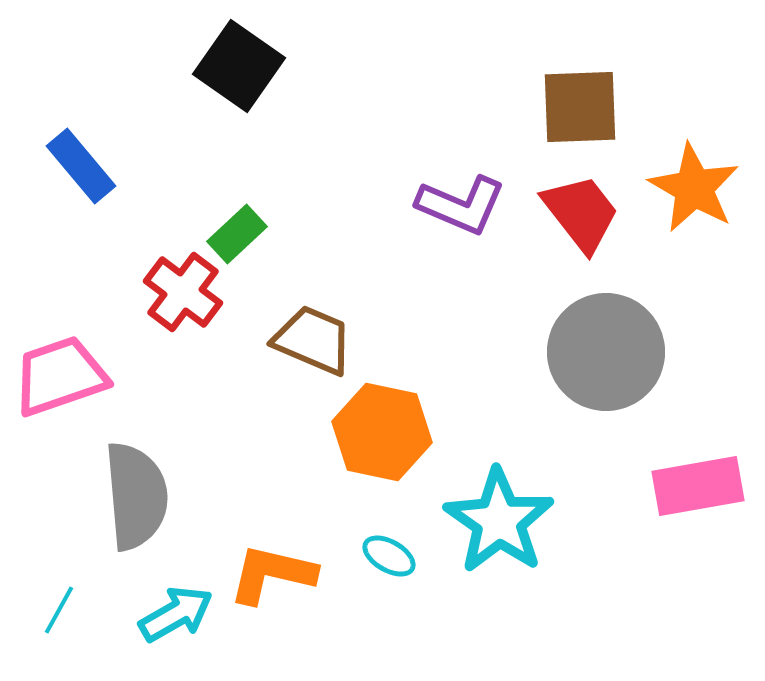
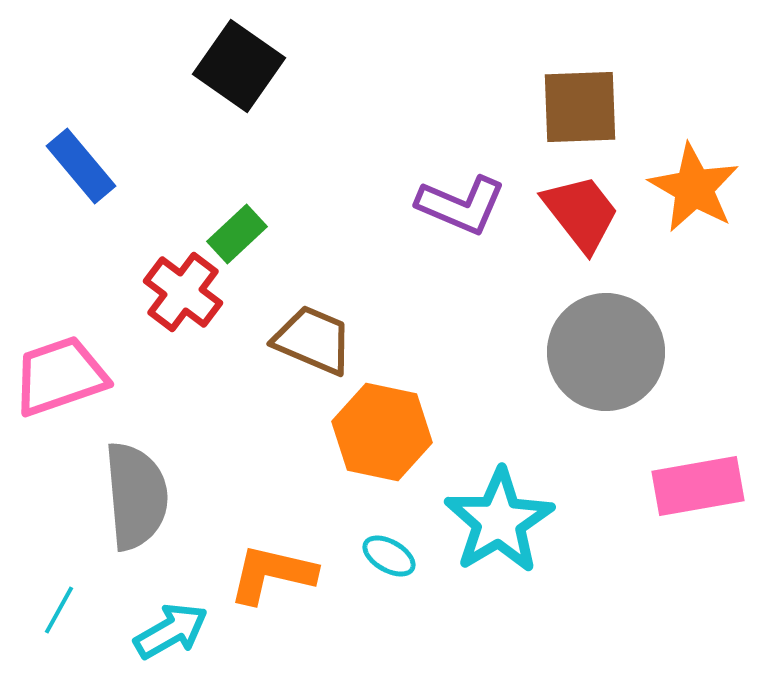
cyan star: rotated 6 degrees clockwise
cyan arrow: moved 5 px left, 17 px down
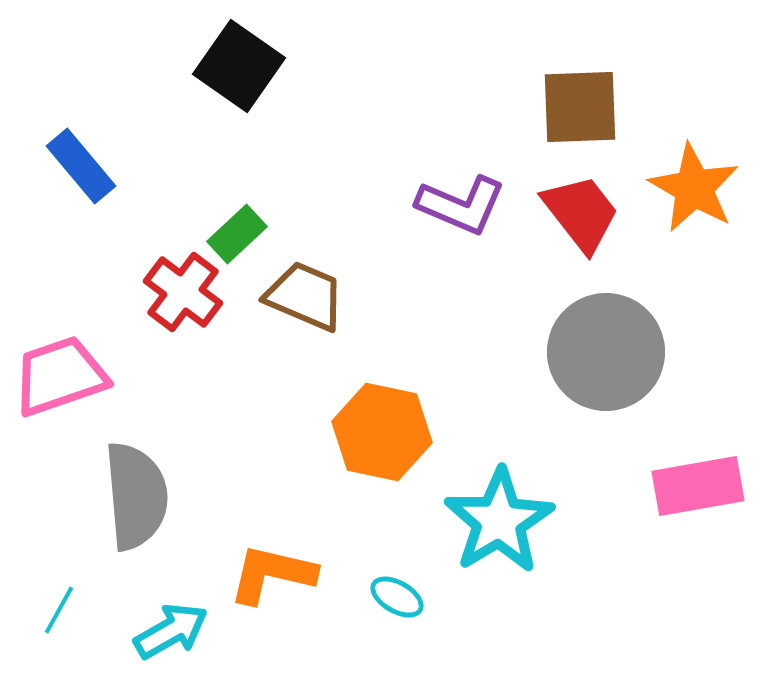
brown trapezoid: moved 8 px left, 44 px up
cyan ellipse: moved 8 px right, 41 px down
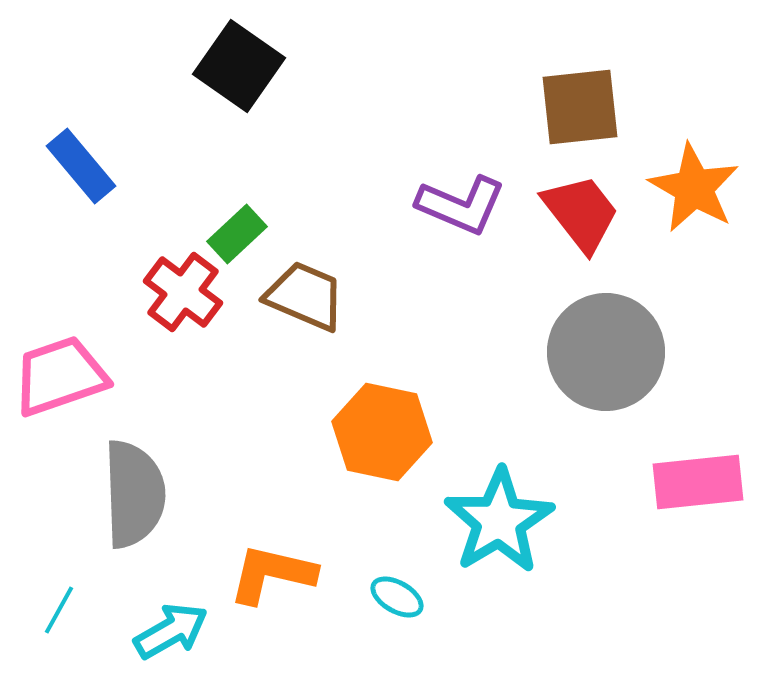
brown square: rotated 4 degrees counterclockwise
pink rectangle: moved 4 px up; rotated 4 degrees clockwise
gray semicircle: moved 2 px left, 2 px up; rotated 3 degrees clockwise
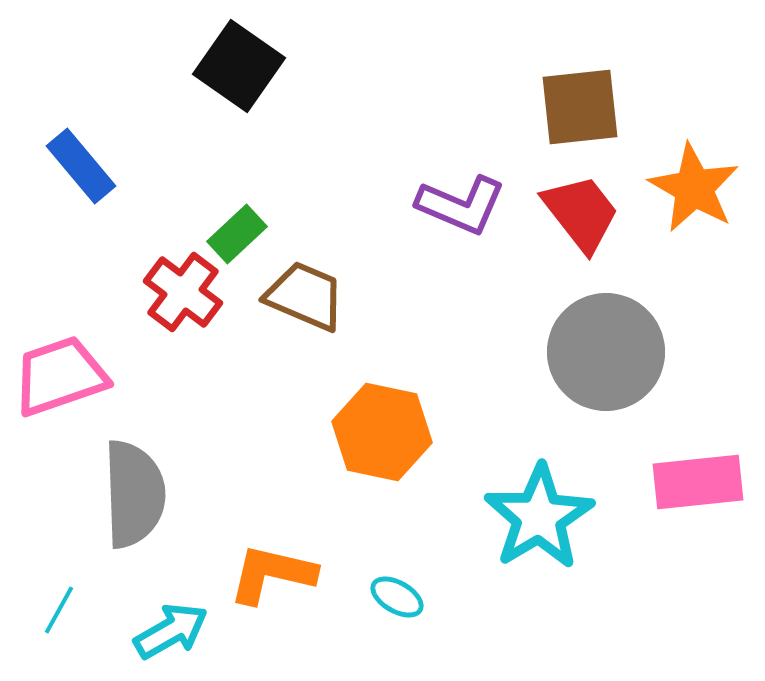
cyan star: moved 40 px right, 4 px up
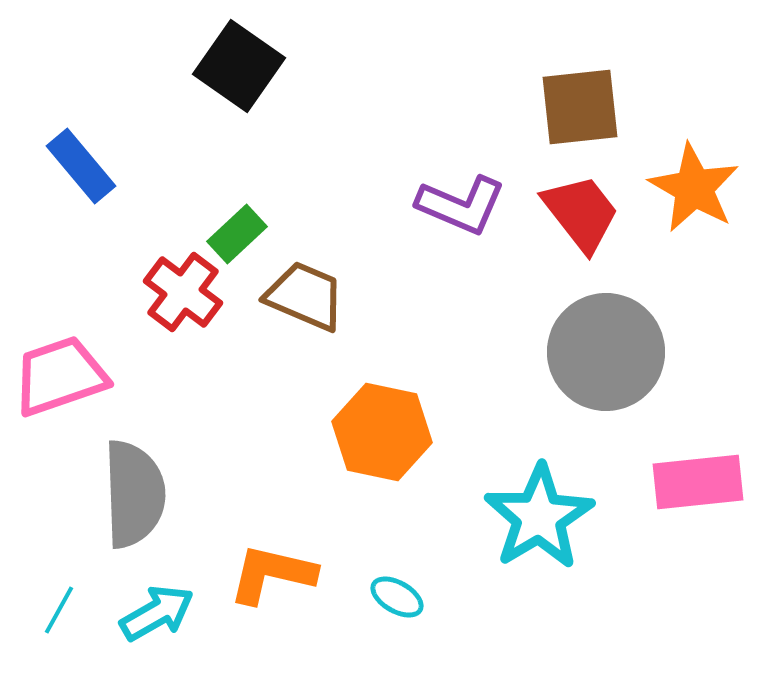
cyan arrow: moved 14 px left, 18 px up
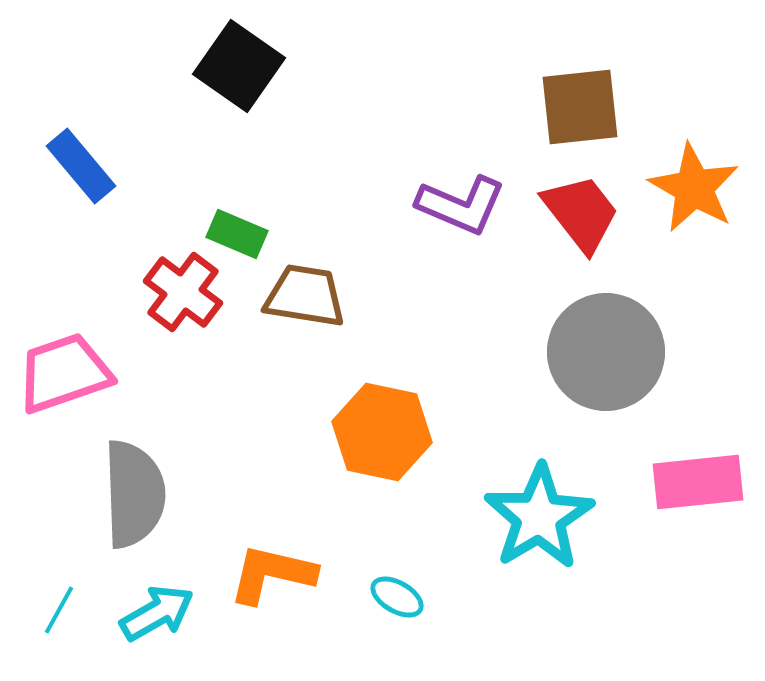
green rectangle: rotated 66 degrees clockwise
brown trapezoid: rotated 14 degrees counterclockwise
pink trapezoid: moved 4 px right, 3 px up
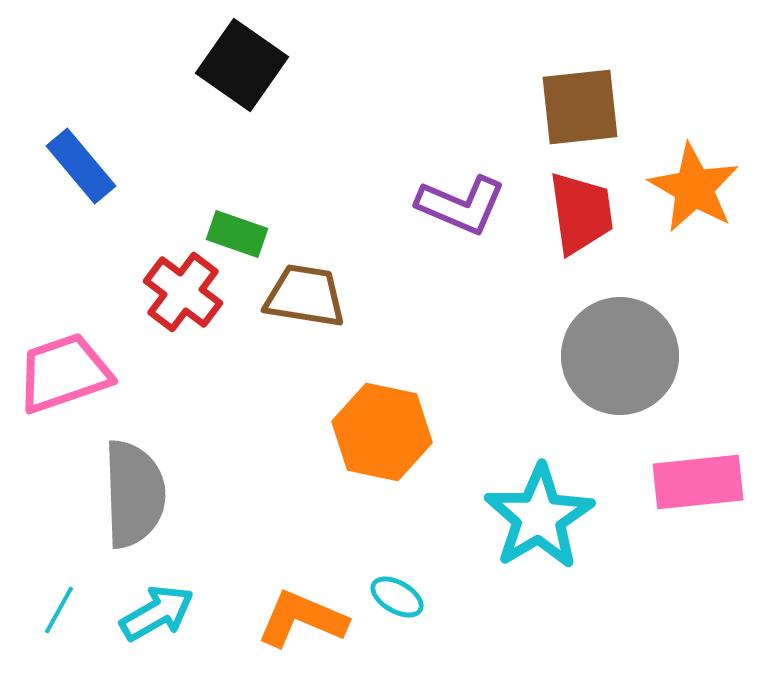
black square: moved 3 px right, 1 px up
red trapezoid: rotated 30 degrees clockwise
green rectangle: rotated 4 degrees counterclockwise
gray circle: moved 14 px right, 4 px down
orange L-shape: moved 30 px right, 45 px down; rotated 10 degrees clockwise
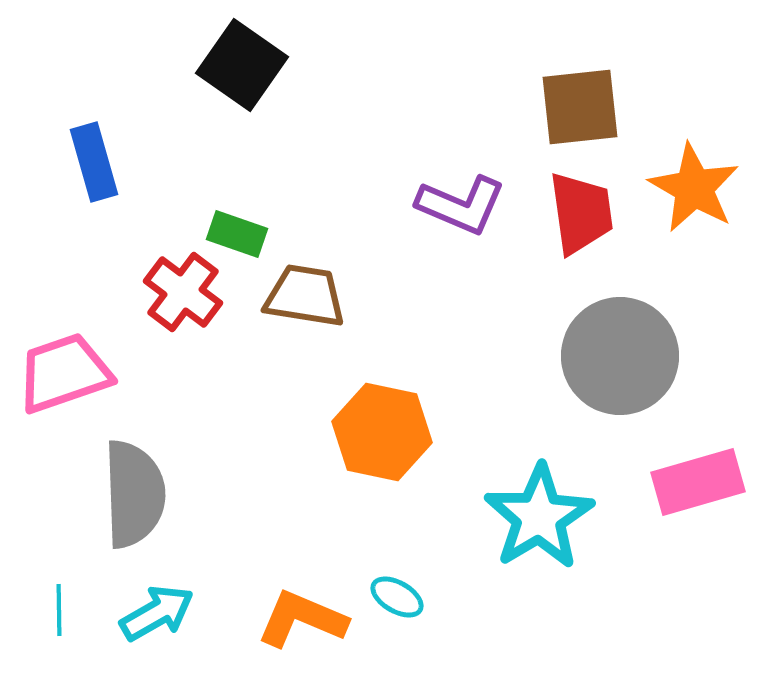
blue rectangle: moved 13 px right, 4 px up; rotated 24 degrees clockwise
pink rectangle: rotated 10 degrees counterclockwise
cyan line: rotated 30 degrees counterclockwise
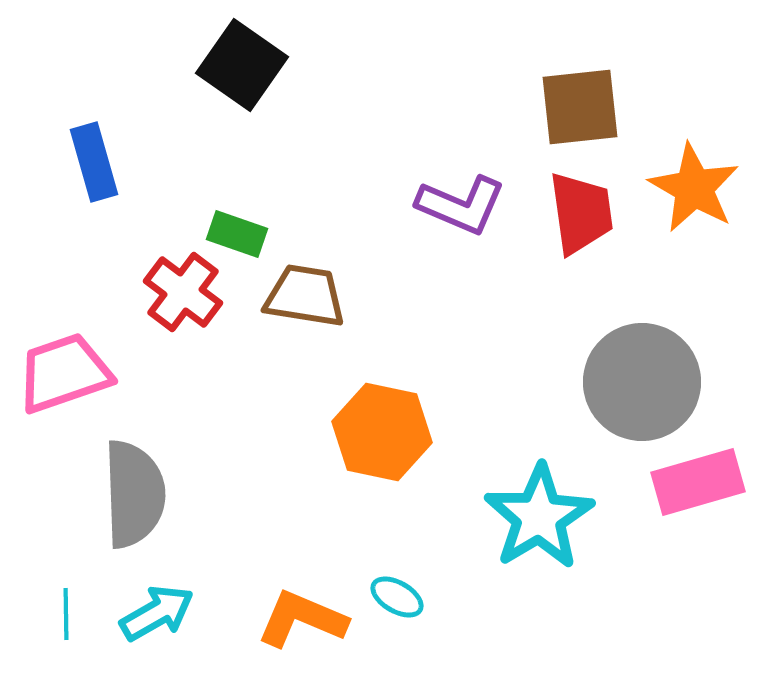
gray circle: moved 22 px right, 26 px down
cyan line: moved 7 px right, 4 px down
